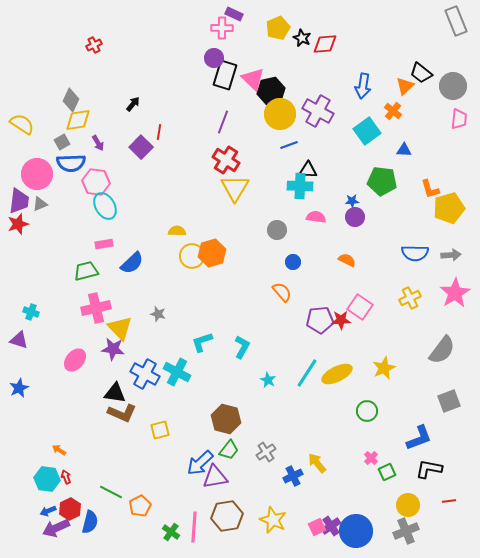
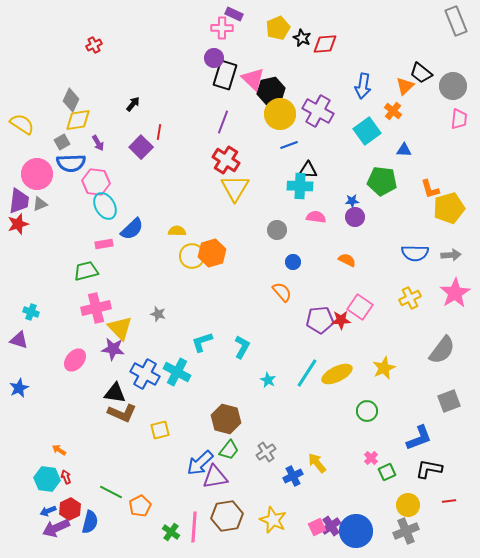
blue semicircle at (132, 263): moved 34 px up
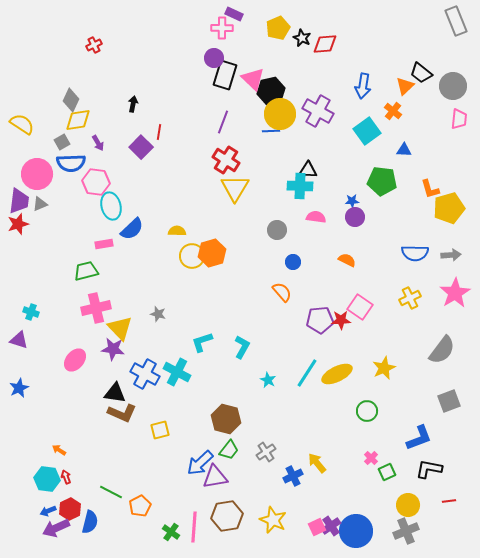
black arrow at (133, 104): rotated 28 degrees counterclockwise
blue line at (289, 145): moved 18 px left, 14 px up; rotated 18 degrees clockwise
cyan ellipse at (105, 206): moved 6 px right; rotated 16 degrees clockwise
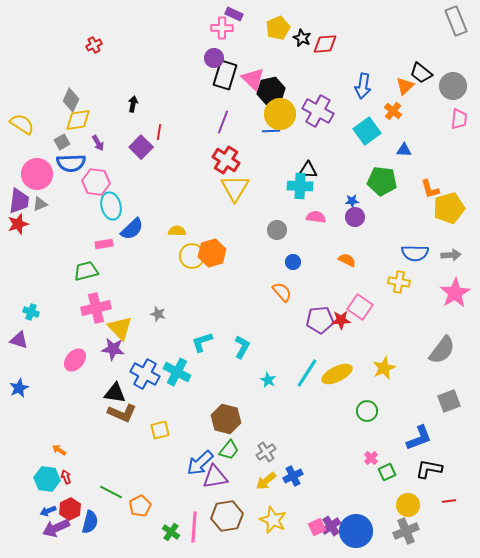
yellow cross at (410, 298): moved 11 px left, 16 px up; rotated 35 degrees clockwise
yellow arrow at (317, 463): moved 51 px left, 18 px down; rotated 90 degrees counterclockwise
